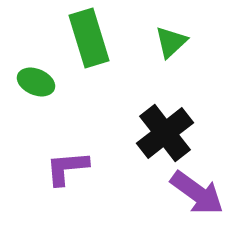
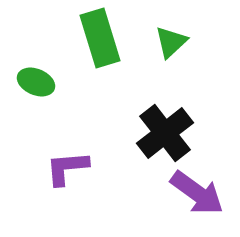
green rectangle: moved 11 px right
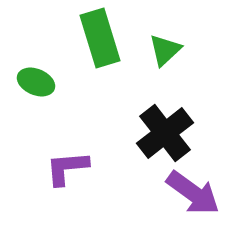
green triangle: moved 6 px left, 8 px down
purple arrow: moved 4 px left
